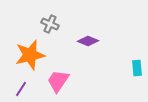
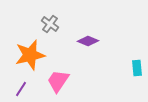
gray cross: rotated 12 degrees clockwise
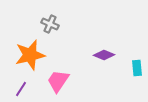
gray cross: rotated 12 degrees counterclockwise
purple diamond: moved 16 px right, 14 px down
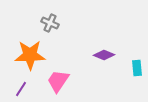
gray cross: moved 1 px up
orange star: rotated 12 degrees clockwise
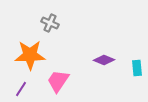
purple diamond: moved 5 px down
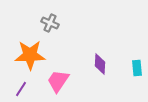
purple diamond: moved 4 px left, 4 px down; rotated 70 degrees clockwise
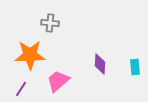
gray cross: rotated 18 degrees counterclockwise
cyan rectangle: moved 2 px left, 1 px up
pink trapezoid: rotated 15 degrees clockwise
